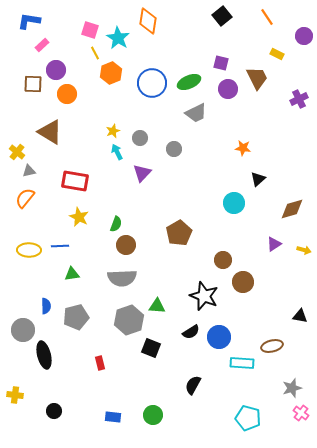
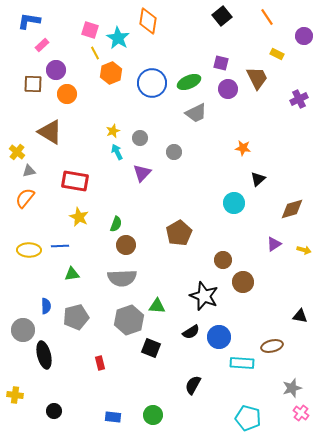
gray circle at (174, 149): moved 3 px down
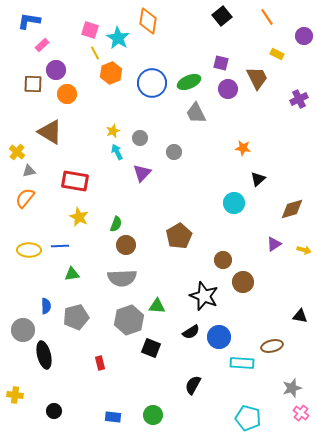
gray trapezoid at (196, 113): rotated 90 degrees clockwise
brown pentagon at (179, 233): moved 3 px down
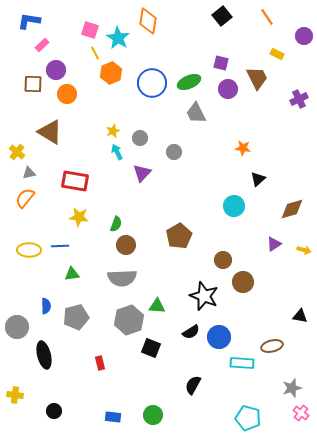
gray triangle at (29, 171): moved 2 px down
cyan circle at (234, 203): moved 3 px down
yellow star at (79, 217): rotated 18 degrees counterclockwise
gray circle at (23, 330): moved 6 px left, 3 px up
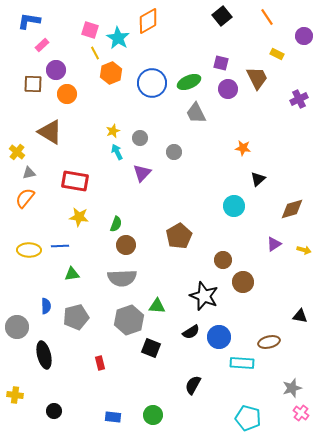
orange diamond at (148, 21): rotated 52 degrees clockwise
brown ellipse at (272, 346): moved 3 px left, 4 px up
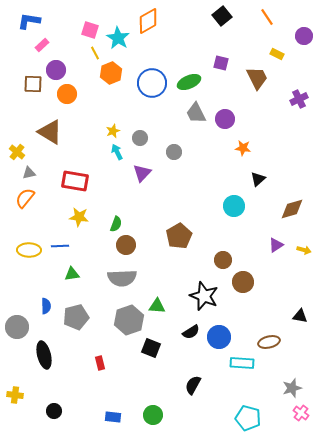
purple circle at (228, 89): moved 3 px left, 30 px down
purple triangle at (274, 244): moved 2 px right, 1 px down
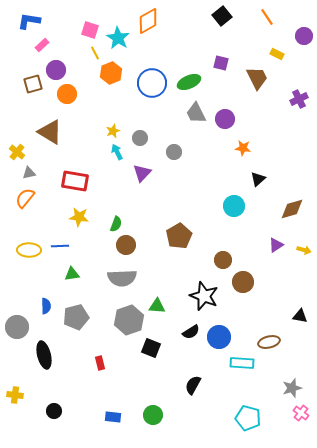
brown square at (33, 84): rotated 18 degrees counterclockwise
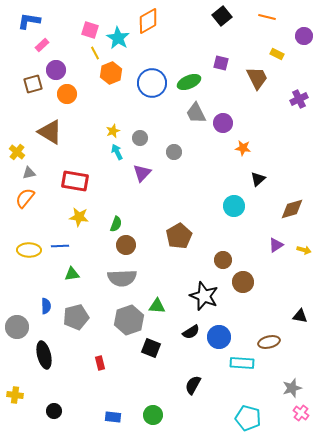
orange line at (267, 17): rotated 42 degrees counterclockwise
purple circle at (225, 119): moved 2 px left, 4 px down
